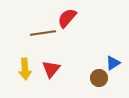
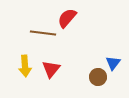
brown line: rotated 15 degrees clockwise
blue triangle: rotated 21 degrees counterclockwise
yellow arrow: moved 3 px up
brown circle: moved 1 px left, 1 px up
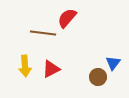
red triangle: rotated 24 degrees clockwise
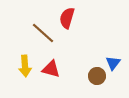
red semicircle: rotated 25 degrees counterclockwise
brown line: rotated 35 degrees clockwise
red triangle: rotated 42 degrees clockwise
brown circle: moved 1 px left, 1 px up
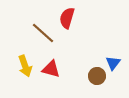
yellow arrow: rotated 15 degrees counterclockwise
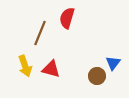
brown line: moved 3 px left; rotated 70 degrees clockwise
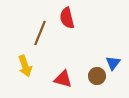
red semicircle: rotated 30 degrees counterclockwise
red triangle: moved 12 px right, 10 px down
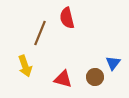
brown circle: moved 2 px left, 1 px down
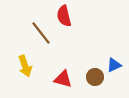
red semicircle: moved 3 px left, 2 px up
brown line: moved 1 px right; rotated 60 degrees counterclockwise
blue triangle: moved 1 px right, 2 px down; rotated 28 degrees clockwise
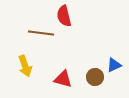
brown line: rotated 45 degrees counterclockwise
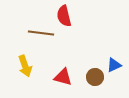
red triangle: moved 2 px up
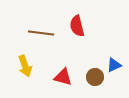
red semicircle: moved 13 px right, 10 px down
